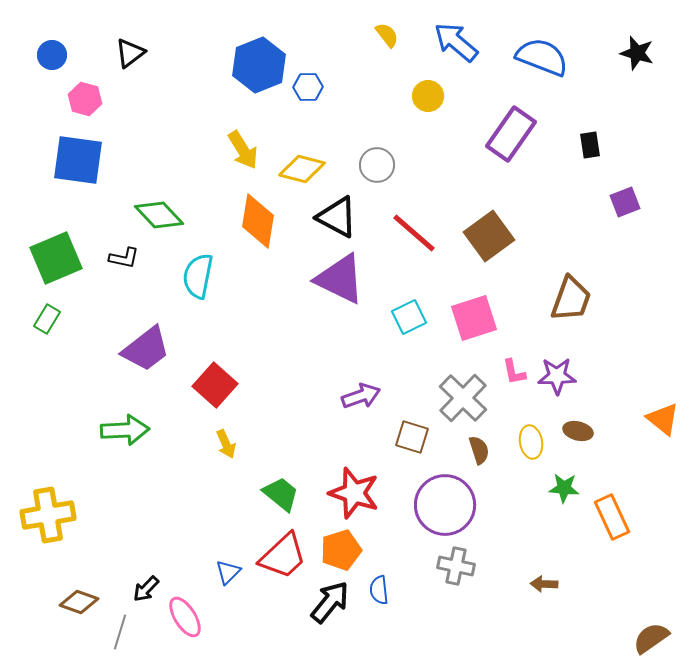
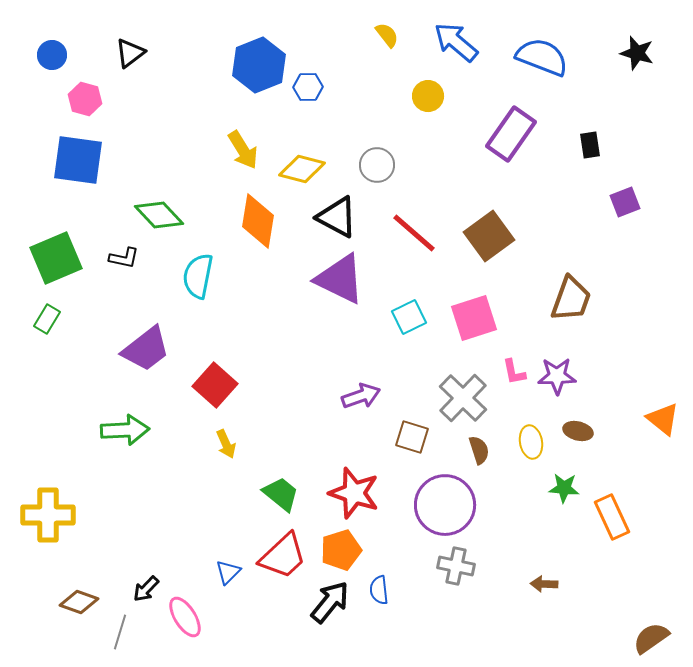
yellow cross at (48, 515): rotated 10 degrees clockwise
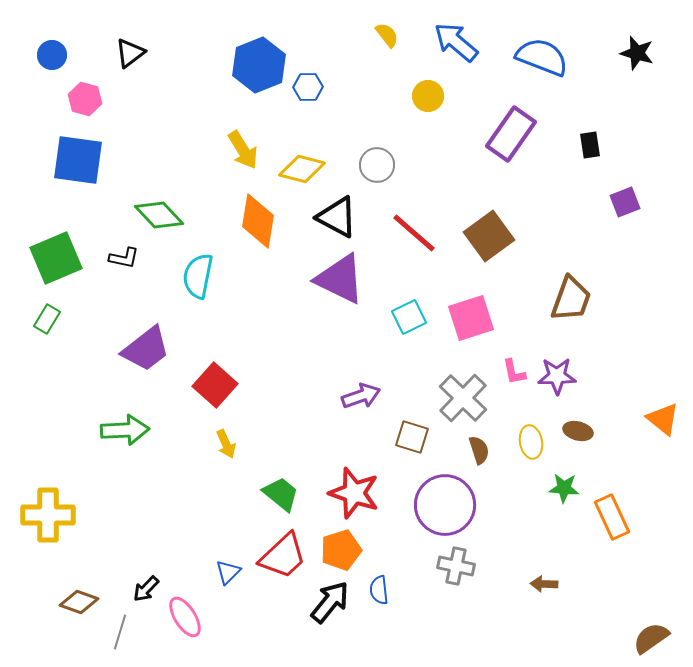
pink square at (474, 318): moved 3 px left
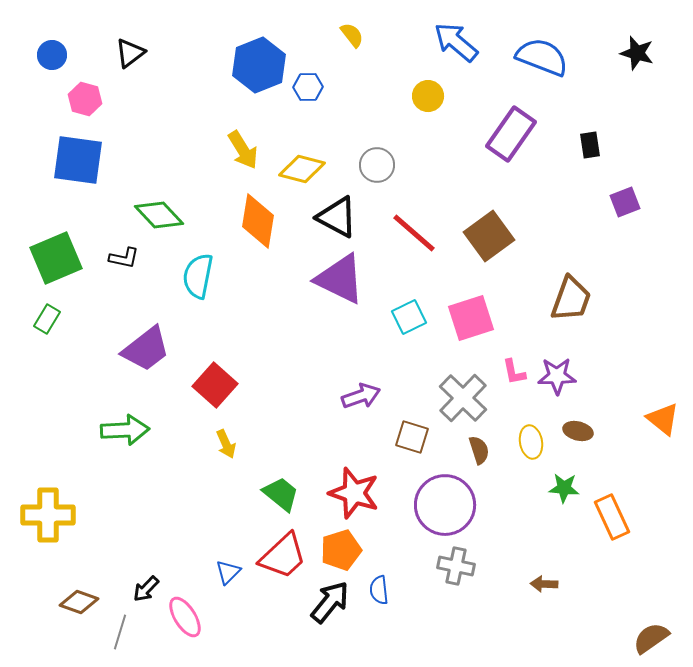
yellow semicircle at (387, 35): moved 35 px left
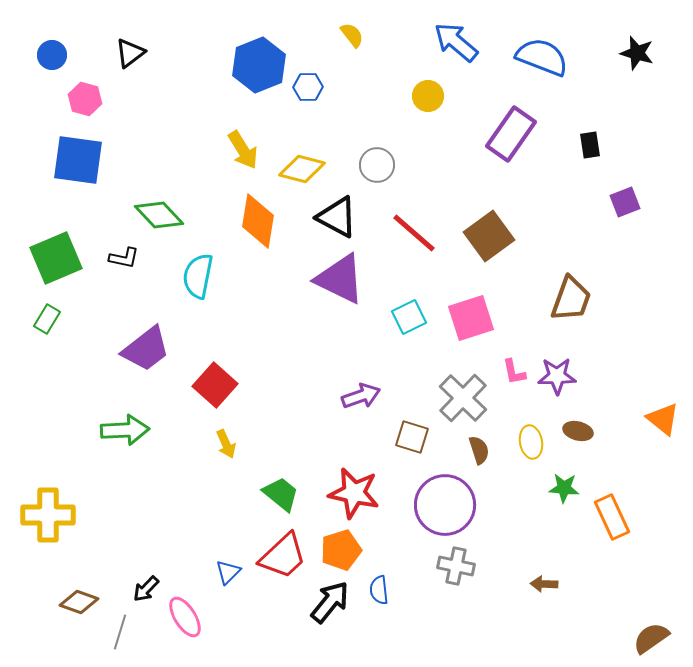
red star at (354, 493): rotated 6 degrees counterclockwise
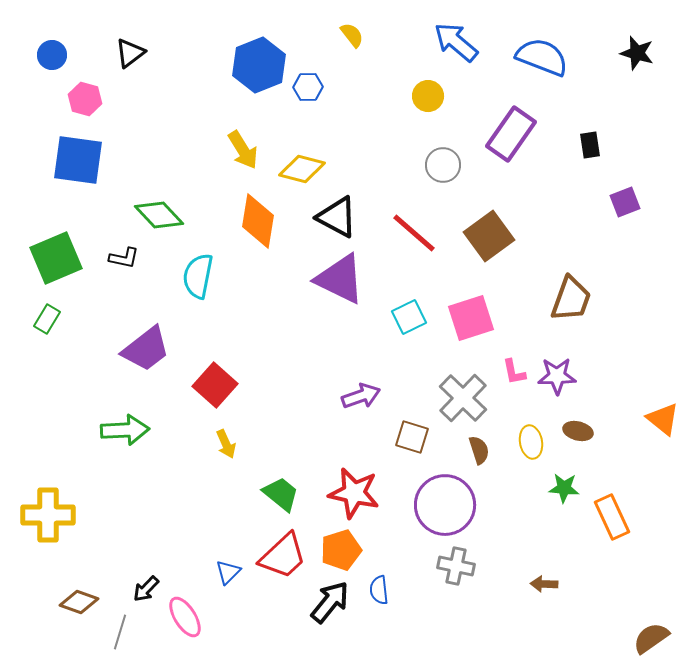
gray circle at (377, 165): moved 66 px right
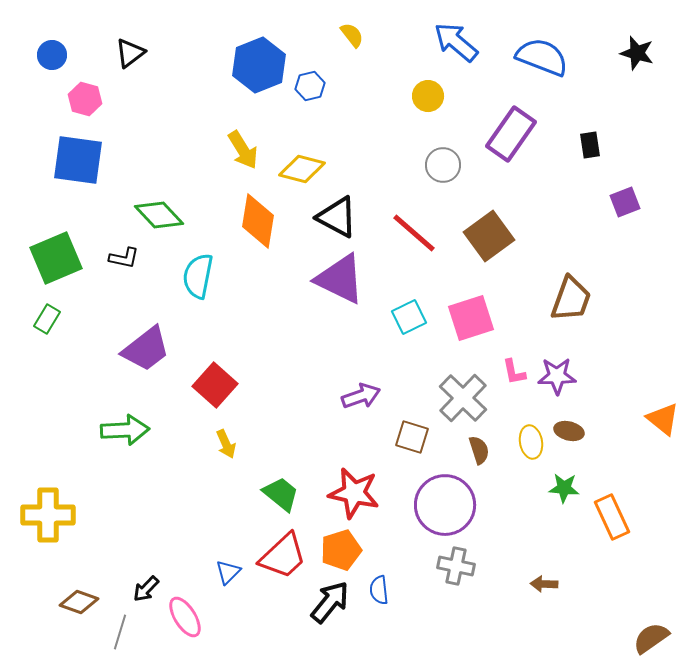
blue hexagon at (308, 87): moved 2 px right, 1 px up; rotated 12 degrees counterclockwise
brown ellipse at (578, 431): moved 9 px left
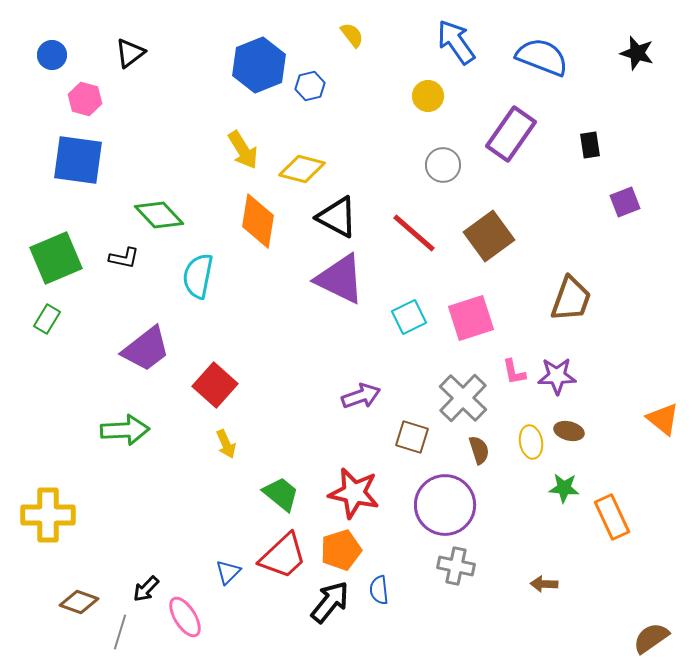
blue arrow at (456, 42): rotated 15 degrees clockwise
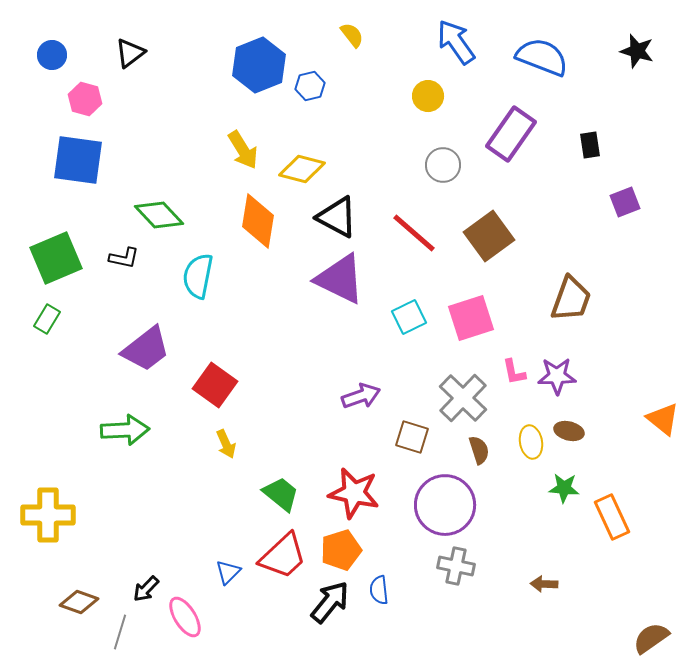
black star at (637, 53): moved 2 px up
red square at (215, 385): rotated 6 degrees counterclockwise
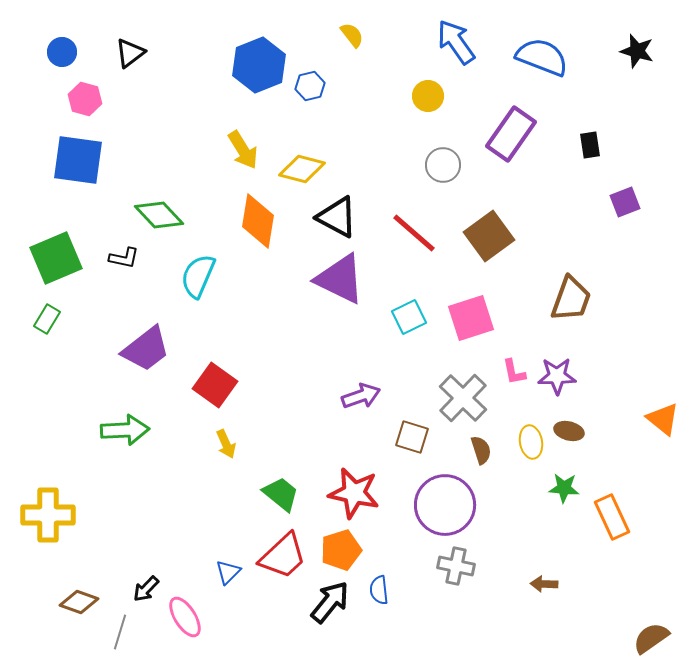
blue circle at (52, 55): moved 10 px right, 3 px up
cyan semicircle at (198, 276): rotated 12 degrees clockwise
brown semicircle at (479, 450): moved 2 px right
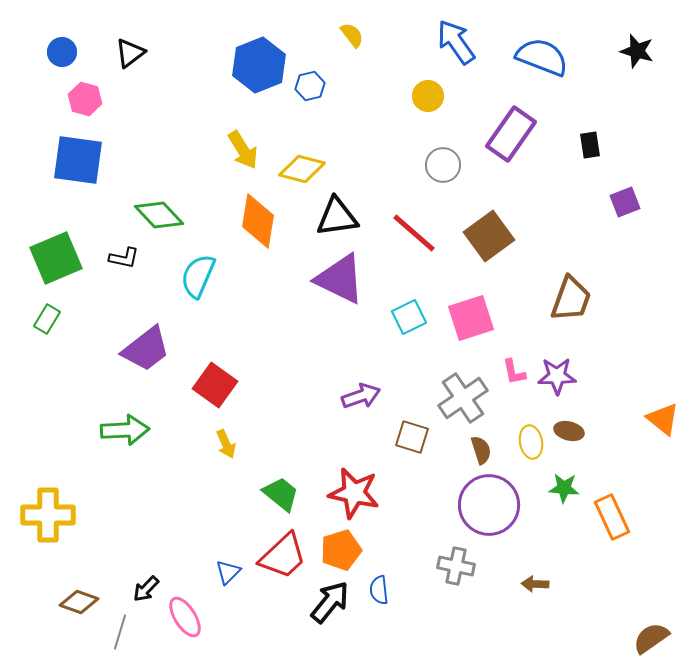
black triangle at (337, 217): rotated 36 degrees counterclockwise
gray cross at (463, 398): rotated 12 degrees clockwise
purple circle at (445, 505): moved 44 px right
brown arrow at (544, 584): moved 9 px left
